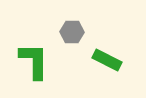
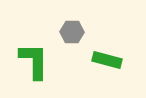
green rectangle: rotated 12 degrees counterclockwise
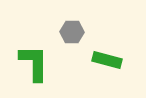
green L-shape: moved 2 px down
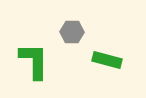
green L-shape: moved 2 px up
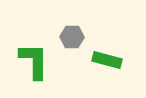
gray hexagon: moved 5 px down
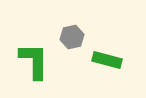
gray hexagon: rotated 15 degrees counterclockwise
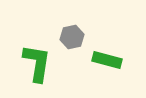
green L-shape: moved 3 px right, 2 px down; rotated 9 degrees clockwise
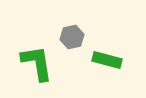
green L-shape: rotated 18 degrees counterclockwise
